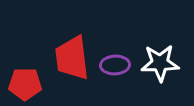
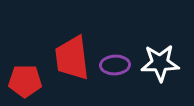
red pentagon: moved 3 px up
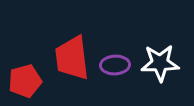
red pentagon: rotated 16 degrees counterclockwise
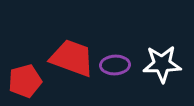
red trapezoid: rotated 117 degrees clockwise
white star: moved 2 px right, 1 px down
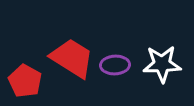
red trapezoid: rotated 12 degrees clockwise
red pentagon: rotated 28 degrees counterclockwise
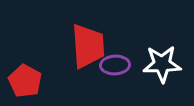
red trapezoid: moved 16 px right, 12 px up; rotated 54 degrees clockwise
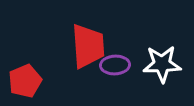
red pentagon: rotated 20 degrees clockwise
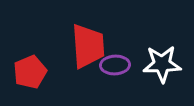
red pentagon: moved 5 px right, 9 px up
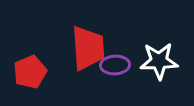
red trapezoid: moved 2 px down
white star: moved 3 px left, 3 px up
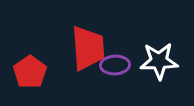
red pentagon: rotated 12 degrees counterclockwise
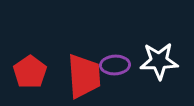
red trapezoid: moved 4 px left, 28 px down
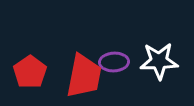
purple ellipse: moved 1 px left, 3 px up
red trapezoid: rotated 15 degrees clockwise
